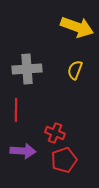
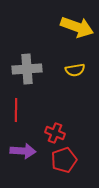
yellow semicircle: rotated 120 degrees counterclockwise
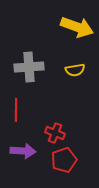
gray cross: moved 2 px right, 2 px up
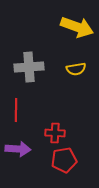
yellow semicircle: moved 1 px right, 1 px up
red cross: rotated 18 degrees counterclockwise
purple arrow: moved 5 px left, 2 px up
red pentagon: rotated 10 degrees clockwise
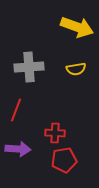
red line: rotated 20 degrees clockwise
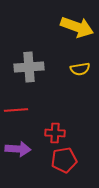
yellow semicircle: moved 4 px right
red line: rotated 65 degrees clockwise
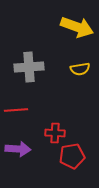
red pentagon: moved 8 px right, 4 px up
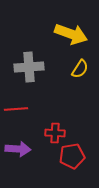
yellow arrow: moved 6 px left, 7 px down
yellow semicircle: rotated 48 degrees counterclockwise
red line: moved 1 px up
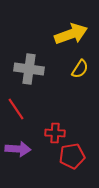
yellow arrow: rotated 40 degrees counterclockwise
gray cross: moved 2 px down; rotated 12 degrees clockwise
red line: rotated 60 degrees clockwise
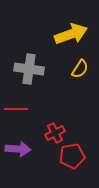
red line: rotated 55 degrees counterclockwise
red cross: rotated 30 degrees counterclockwise
